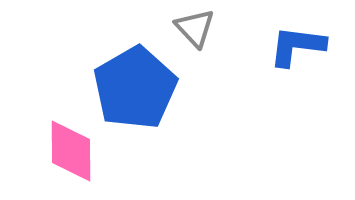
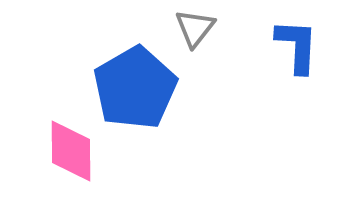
gray triangle: rotated 21 degrees clockwise
blue L-shape: rotated 86 degrees clockwise
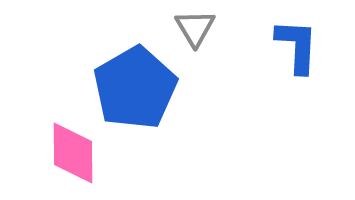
gray triangle: rotated 9 degrees counterclockwise
pink diamond: moved 2 px right, 2 px down
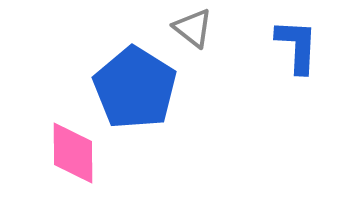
gray triangle: moved 2 px left; rotated 21 degrees counterclockwise
blue pentagon: rotated 10 degrees counterclockwise
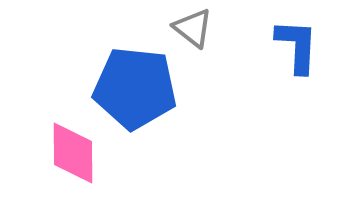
blue pentagon: rotated 26 degrees counterclockwise
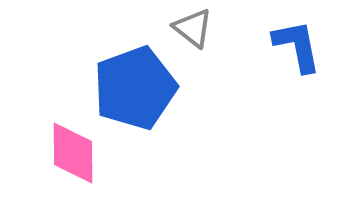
blue L-shape: rotated 14 degrees counterclockwise
blue pentagon: rotated 26 degrees counterclockwise
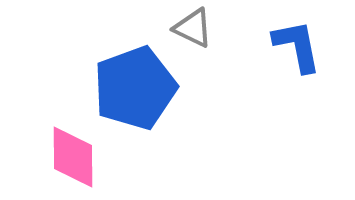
gray triangle: rotated 12 degrees counterclockwise
pink diamond: moved 4 px down
